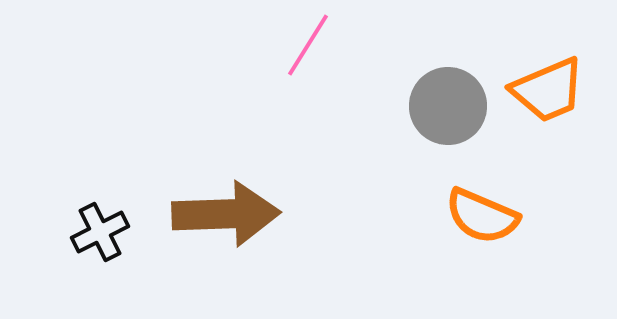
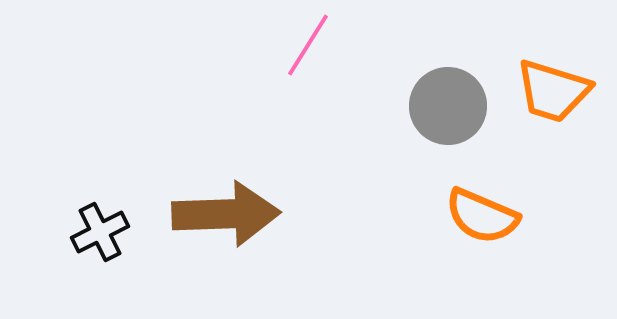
orange trapezoid: moved 5 px right, 1 px down; rotated 40 degrees clockwise
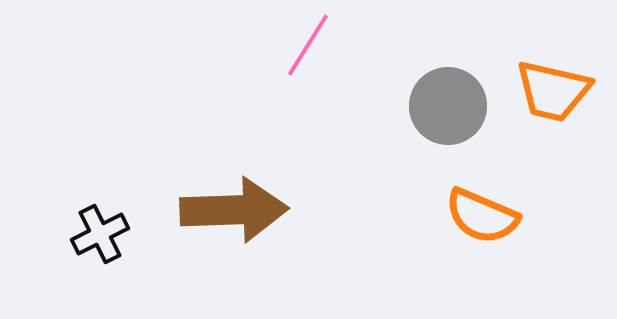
orange trapezoid: rotated 4 degrees counterclockwise
brown arrow: moved 8 px right, 4 px up
black cross: moved 2 px down
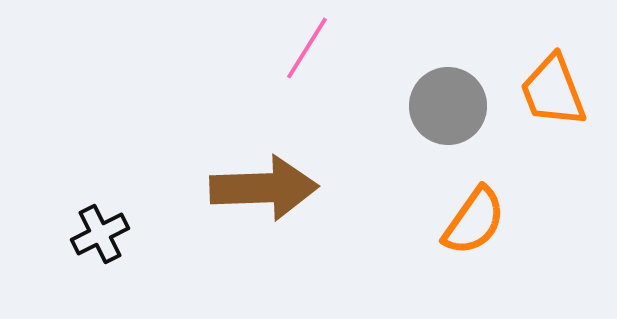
pink line: moved 1 px left, 3 px down
orange trapezoid: rotated 56 degrees clockwise
brown arrow: moved 30 px right, 22 px up
orange semicircle: moved 8 px left, 5 px down; rotated 78 degrees counterclockwise
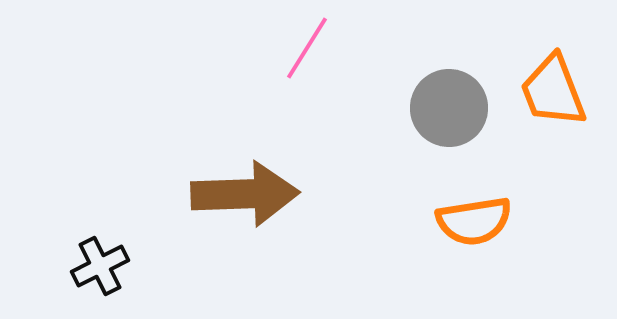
gray circle: moved 1 px right, 2 px down
brown arrow: moved 19 px left, 6 px down
orange semicircle: rotated 46 degrees clockwise
black cross: moved 32 px down
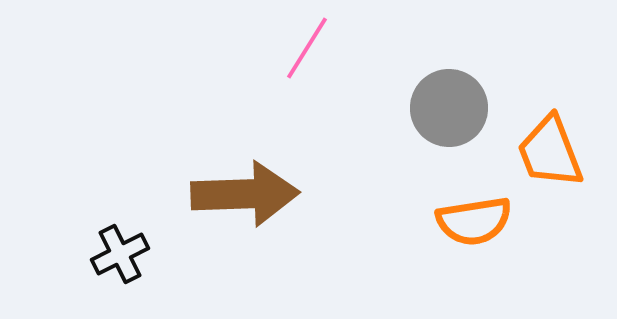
orange trapezoid: moved 3 px left, 61 px down
black cross: moved 20 px right, 12 px up
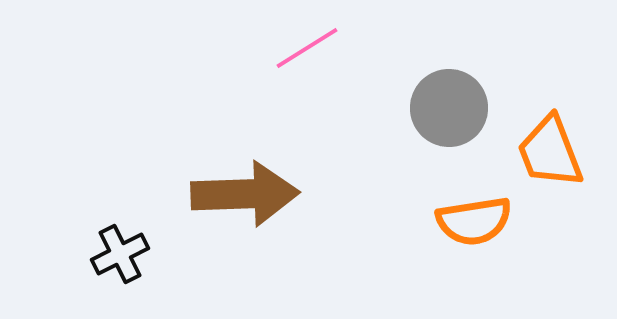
pink line: rotated 26 degrees clockwise
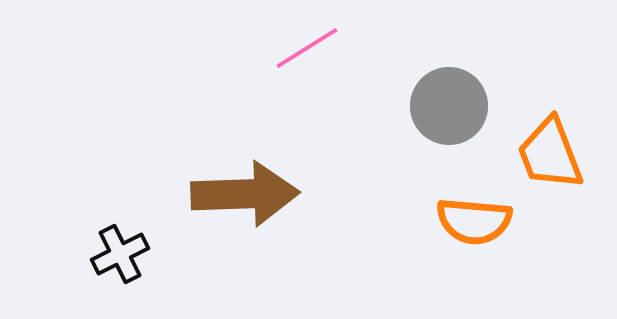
gray circle: moved 2 px up
orange trapezoid: moved 2 px down
orange semicircle: rotated 14 degrees clockwise
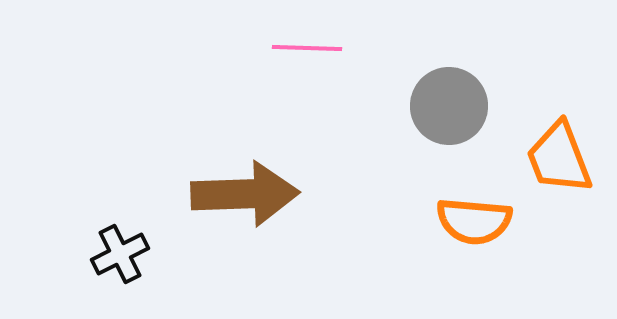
pink line: rotated 34 degrees clockwise
orange trapezoid: moved 9 px right, 4 px down
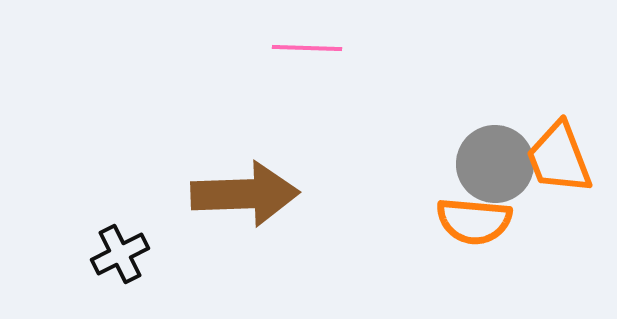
gray circle: moved 46 px right, 58 px down
